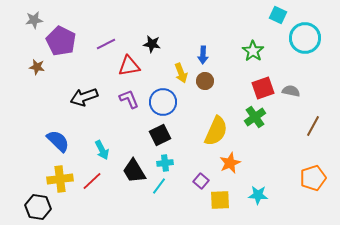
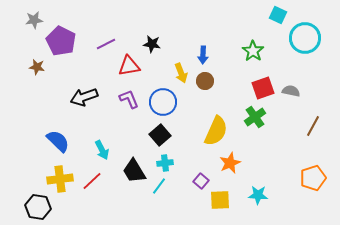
black square: rotated 15 degrees counterclockwise
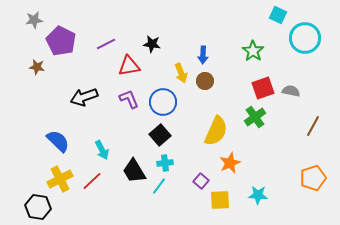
yellow cross: rotated 20 degrees counterclockwise
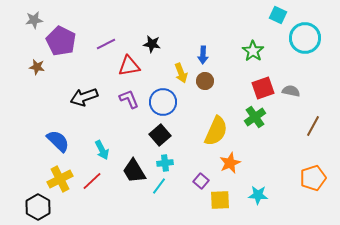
black hexagon: rotated 20 degrees clockwise
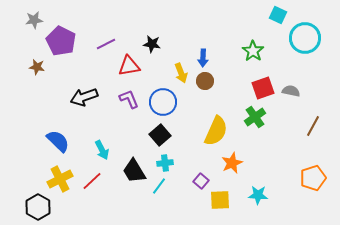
blue arrow: moved 3 px down
orange star: moved 2 px right
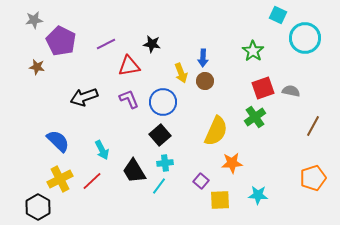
orange star: rotated 20 degrees clockwise
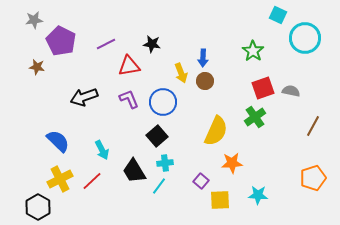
black square: moved 3 px left, 1 px down
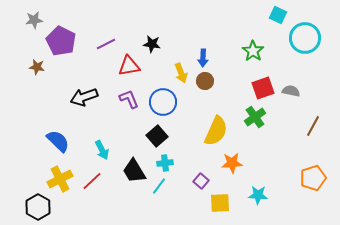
yellow square: moved 3 px down
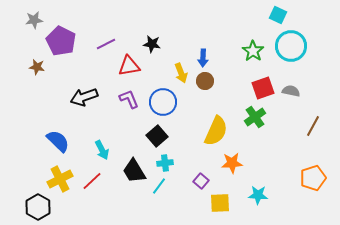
cyan circle: moved 14 px left, 8 px down
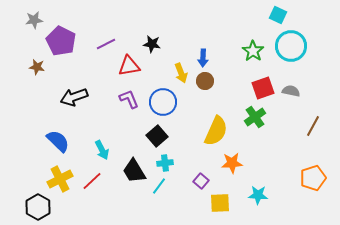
black arrow: moved 10 px left
